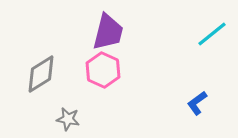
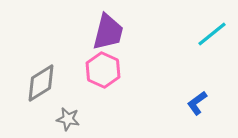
gray diamond: moved 9 px down
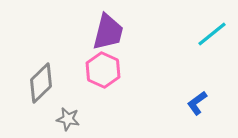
gray diamond: rotated 12 degrees counterclockwise
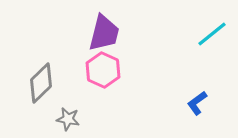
purple trapezoid: moved 4 px left, 1 px down
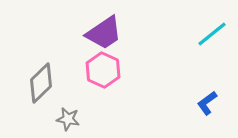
purple trapezoid: rotated 42 degrees clockwise
blue L-shape: moved 10 px right
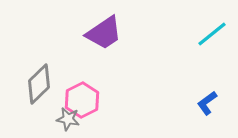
pink hexagon: moved 21 px left, 30 px down; rotated 8 degrees clockwise
gray diamond: moved 2 px left, 1 px down
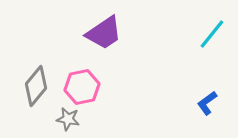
cyan line: rotated 12 degrees counterclockwise
gray diamond: moved 3 px left, 2 px down; rotated 6 degrees counterclockwise
pink hexagon: moved 13 px up; rotated 16 degrees clockwise
